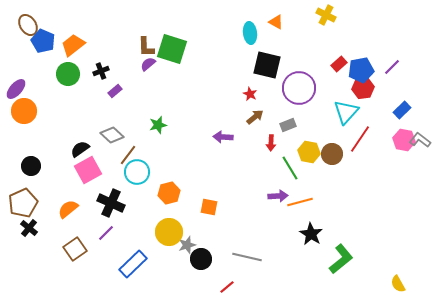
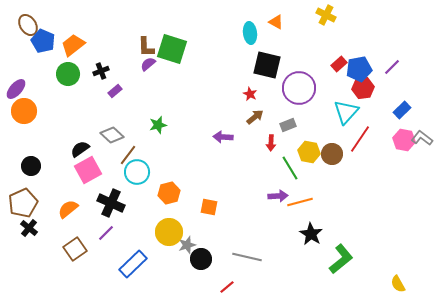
blue pentagon at (361, 70): moved 2 px left, 1 px up
gray L-shape at (420, 140): moved 2 px right, 2 px up
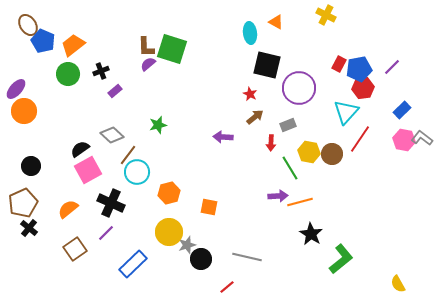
red rectangle at (339, 64): rotated 21 degrees counterclockwise
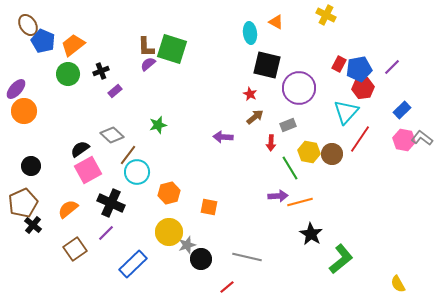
black cross at (29, 228): moved 4 px right, 3 px up
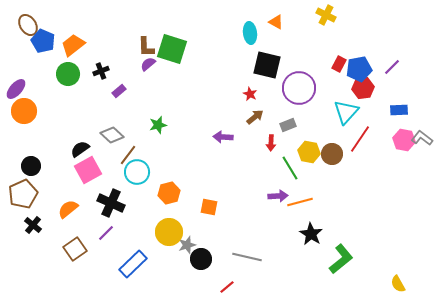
purple rectangle at (115, 91): moved 4 px right
blue rectangle at (402, 110): moved 3 px left; rotated 42 degrees clockwise
brown pentagon at (23, 203): moved 9 px up
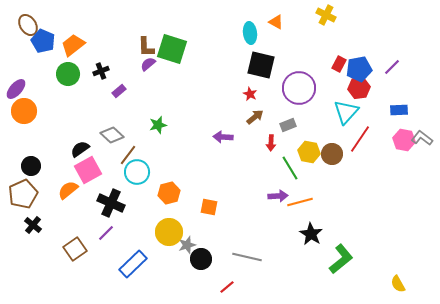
black square at (267, 65): moved 6 px left
red hexagon at (363, 88): moved 4 px left
orange semicircle at (68, 209): moved 19 px up
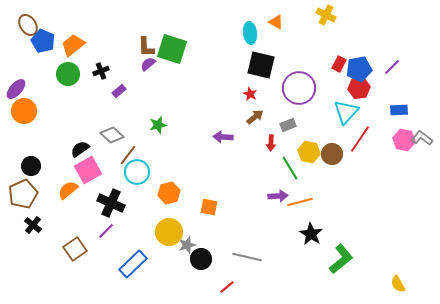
purple line at (106, 233): moved 2 px up
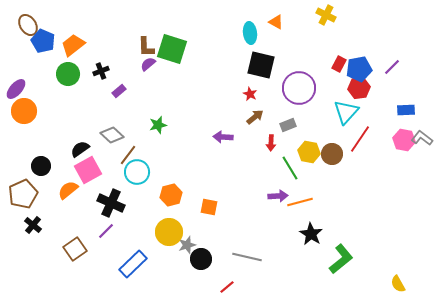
blue rectangle at (399, 110): moved 7 px right
black circle at (31, 166): moved 10 px right
orange hexagon at (169, 193): moved 2 px right, 2 px down
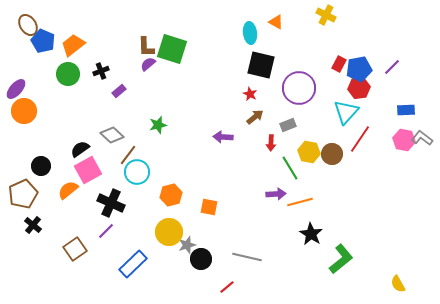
purple arrow at (278, 196): moved 2 px left, 2 px up
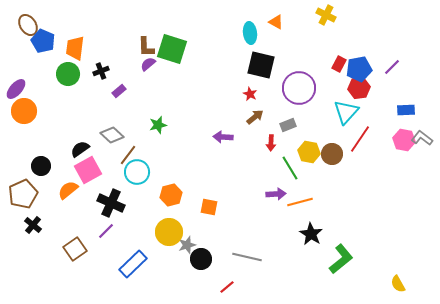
orange trapezoid at (73, 45): moved 2 px right, 3 px down; rotated 45 degrees counterclockwise
